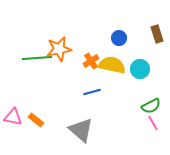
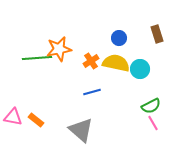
yellow semicircle: moved 4 px right, 2 px up
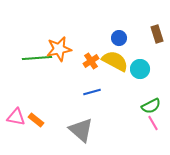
yellow semicircle: moved 1 px left, 2 px up; rotated 16 degrees clockwise
pink triangle: moved 3 px right
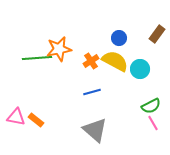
brown rectangle: rotated 54 degrees clockwise
gray triangle: moved 14 px right
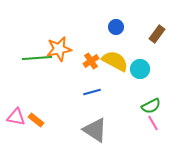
blue circle: moved 3 px left, 11 px up
gray triangle: rotated 8 degrees counterclockwise
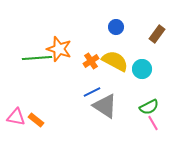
orange star: rotated 30 degrees clockwise
cyan circle: moved 2 px right
blue line: rotated 12 degrees counterclockwise
green semicircle: moved 2 px left, 1 px down
gray triangle: moved 10 px right, 24 px up
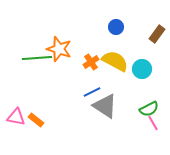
orange cross: moved 1 px down
green semicircle: moved 2 px down
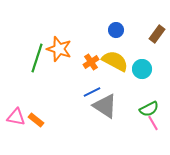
blue circle: moved 3 px down
green line: rotated 68 degrees counterclockwise
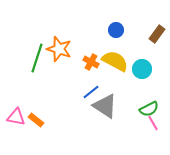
orange cross: rotated 28 degrees counterclockwise
blue line: moved 1 px left; rotated 12 degrees counterclockwise
